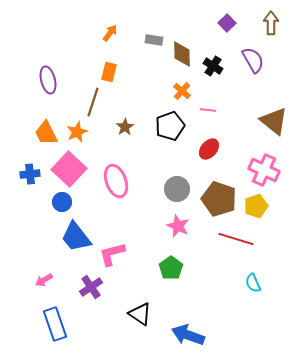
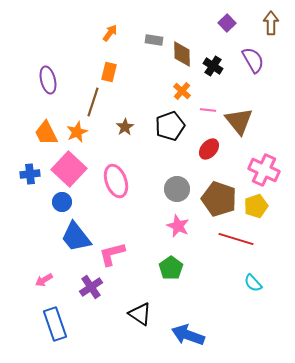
brown triangle: moved 35 px left; rotated 12 degrees clockwise
cyan semicircle: rotated 18 degrees counterclockwise
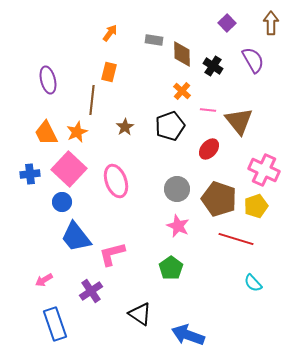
brown line: moved 1 px left, 2 px up; rotated 12 degrees counterclockwise
purple cross: moved 4 px down
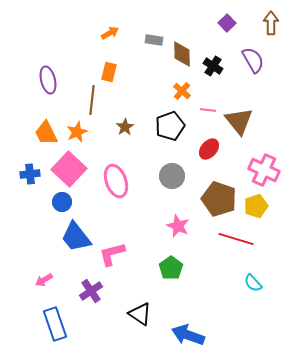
orange arrow: rotated 24 degrees clockwise
gray circle: moved 5 px left, 13 px up
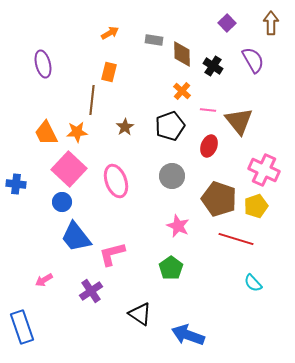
purple ellipse: moved 5 px left, 16 px up
orange star: rotated 20 degrees clockwise
red ellipse: moved 3 px up; rotated 20 degrees counterclockwise
blue cross: moved 14 px left, 10 px down; rotated 12 degrees clockwise
blue rectangle: moved 33 px left, 3 px down
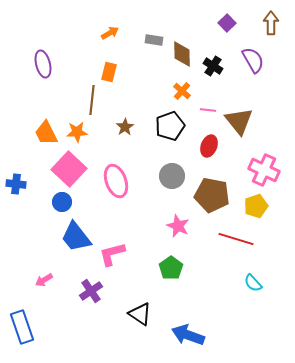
brown pentagon: moved 7 px left, 4 px up; rotated 8 degrees counterclockwise
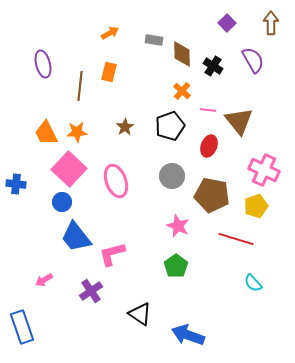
brown line: moved 12 px left, 14 px up
green pentagon: moved 5 px right, 2 px up
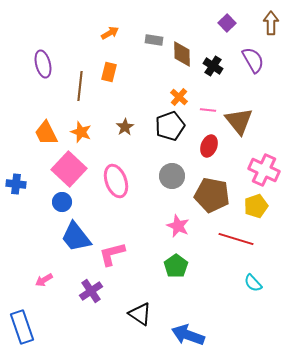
orange cross: moved 3 px left, 6 px down
orange star: moved 4 px right; rotated 25 degrees clockwise
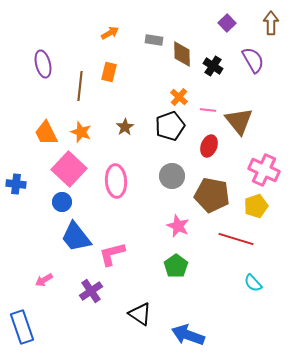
pink ellipse: rotated 16 degrees clockwise
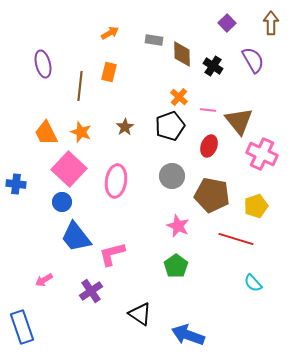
pink cross: moved 2 px left, 16 px up
pink ellipse: rotated 12 degrees clockwise
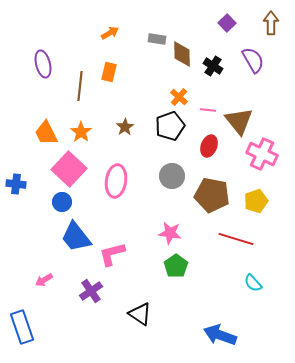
gray rectangle: moved 3 px right, 1 px up
orange star: rotated 15 degrees clockwise
yellow pentagon: moved 5 px up
pink star: moved 8 px left, 7 px down; rotated 15 degrees counterclockwise
blue arrow: moved 32 px right
